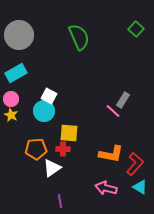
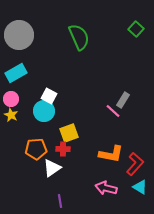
yellow square: rotated 24 degrees counterclockwise
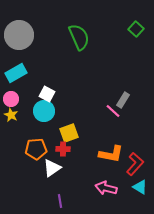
white square: moved 2 px left, 2 px up
